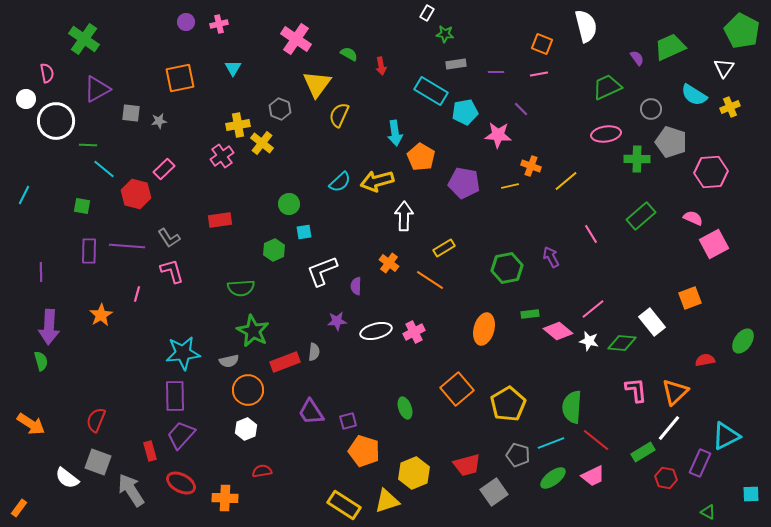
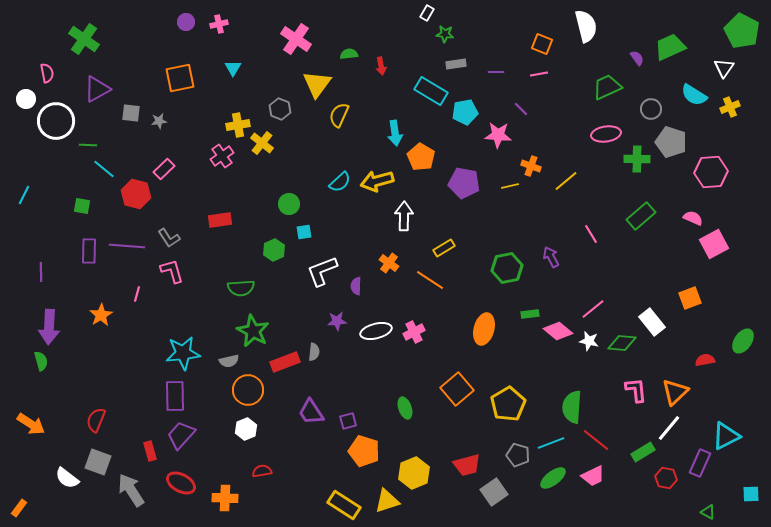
green semicircle at (349, 54): rotated 36 degrees counterclockwise
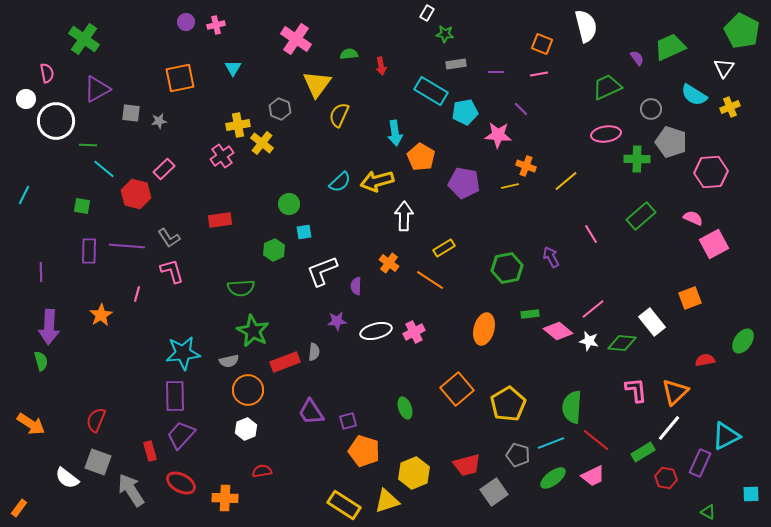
pink cross at (219, 24): moved 3 px left, 1 px down
orange cross at (531, 166): moved 5 px left
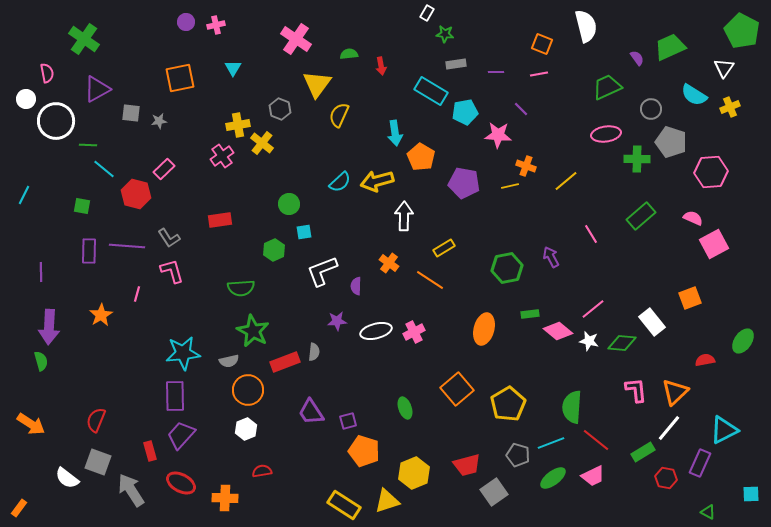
cyan triangle at (726, 436): moved 2 px left, 6 px up
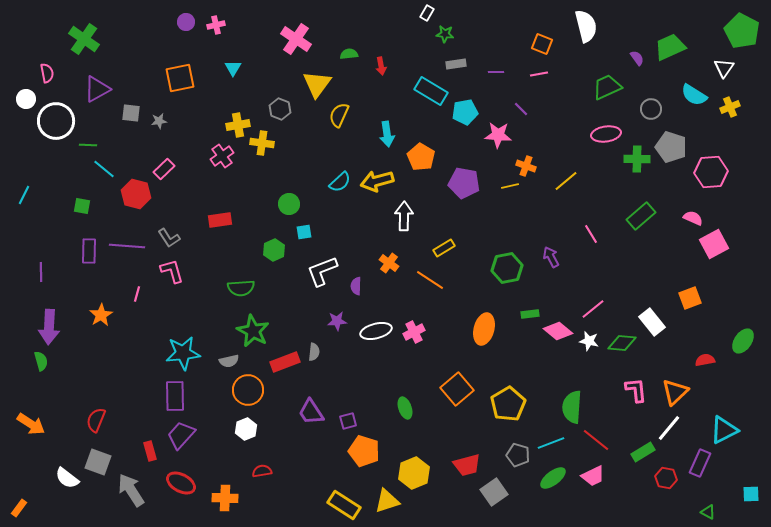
cyan arrow at (395, 133): moved 8 px left, 1 px down
gray pentagon at (671, 142): moved 5 px down
yellow cross at (262, 143): rotated 30 degrees counterclockwise
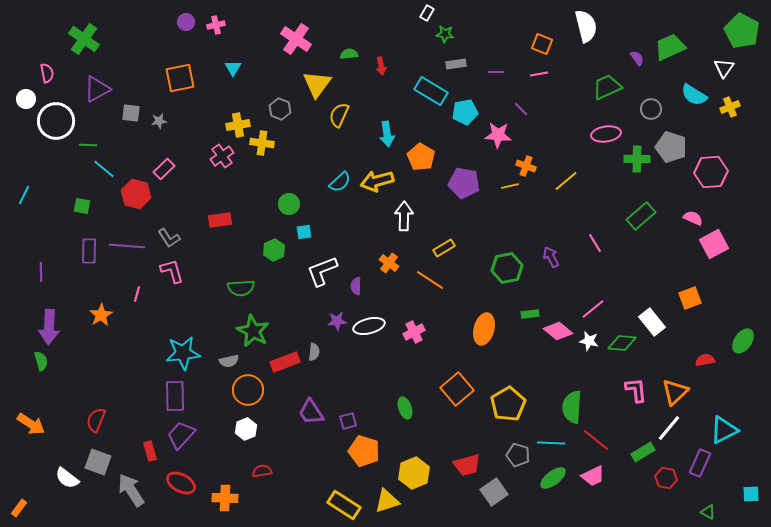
pink line at (591, 234): moved 4 px right, 9 px down
white ellipse at (376, 331): moved 7 px left, 5 px up
cyan line at (551, 443): rotated 24 degrees clockwise
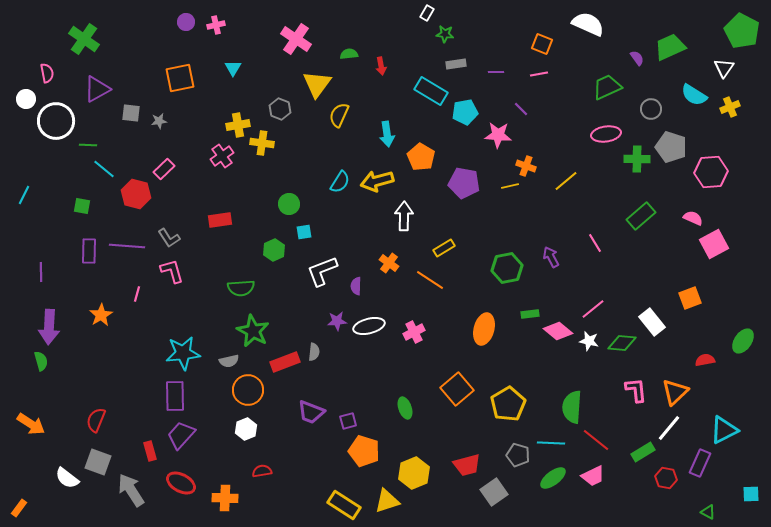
white semicircle at (586, 26): moved 2 px right, 2 px up; rotated 52 degrees counterclockwise
cyan semicircle at (340, 182): rotated 15 degrees counterclockwise
purple trapezoid at (311, 412): rotated 36 degrees counterclockwise
